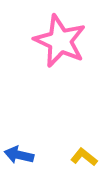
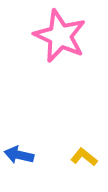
pink star: moved 5 px up
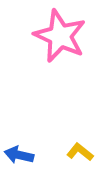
yellow L-shape: moved 4 px left, 5 px up
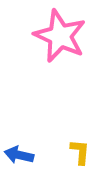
yellow L-shape: rotated 56 degrees clockwise
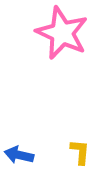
pink star: moved 2 px right, 3 px up
